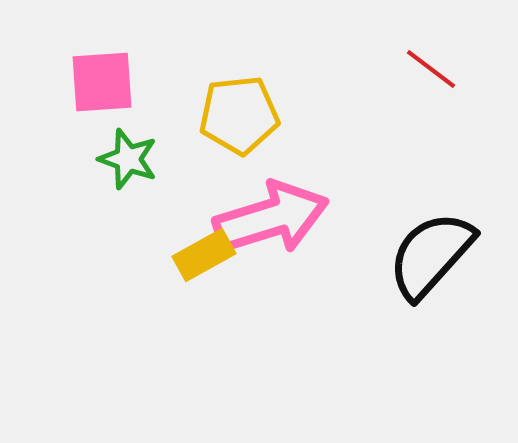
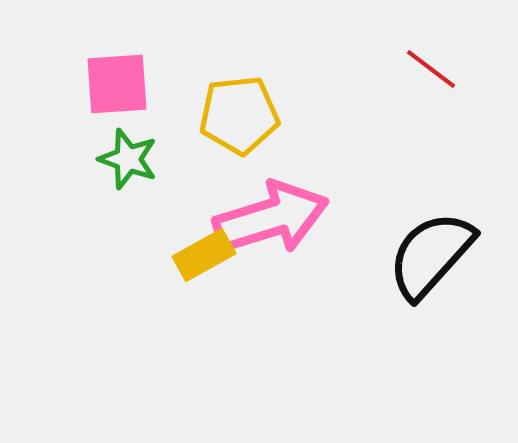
pink square: moved 15 px right, 2 px down
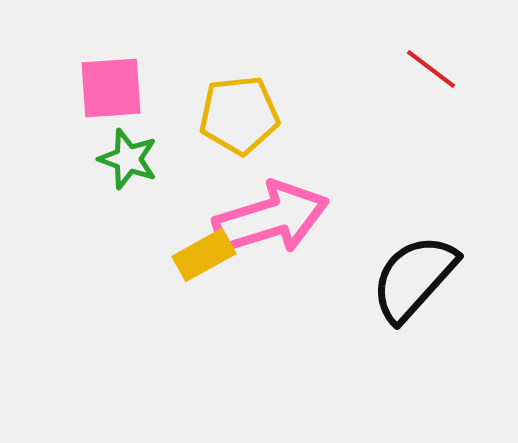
pink square: moved 6 px left, 4 px down
black semicircle: moved 17 px left, 23 px down
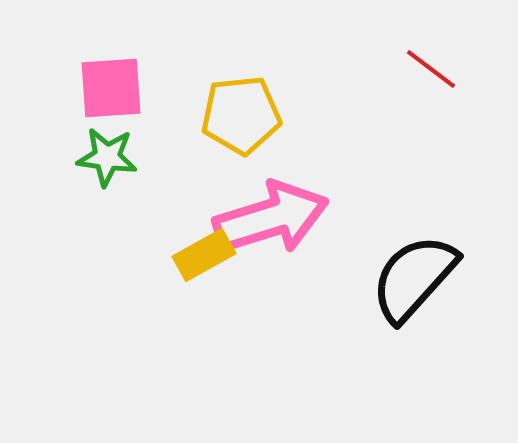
yellow pentagon: moved 2 px right
green star: moved 21 px left, 2 px up; rotated 12 degrees counterclockwise
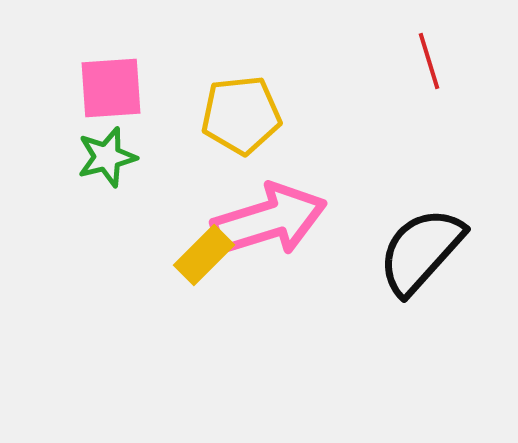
red line: moved 2 px left, 8 px up; rotated 36 degrees clockwise
green star: rotated 22 degrees counterclockwise
pink arrow: moved 2 px left, 2 px down
yellow rectangle: rotated 16 degrees counterclockwise
black semicircle: moved 7 px right, 27 px up
